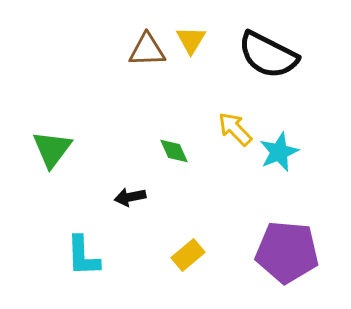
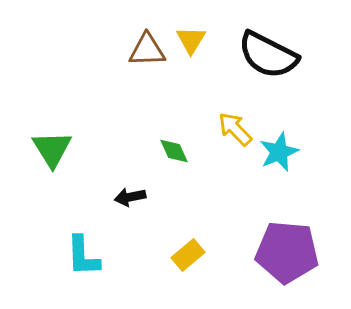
green triangle: rotated 9 degrees counterclockwise
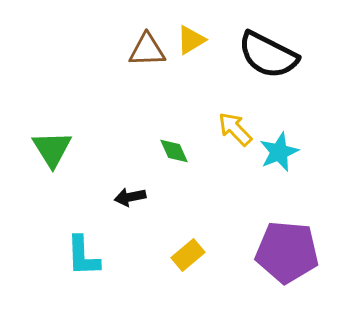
yellow triangle: rotated 28 degrees clockwise
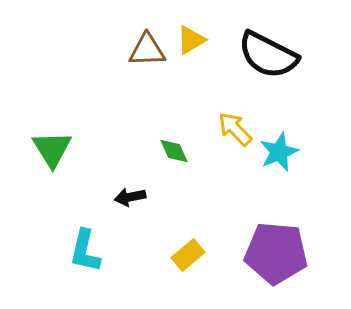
purple pentagon: moved 11 px left, 1 px down
cyan L-shape: moved 2 px right, 5 px up; rotated 15 degrees clockwise
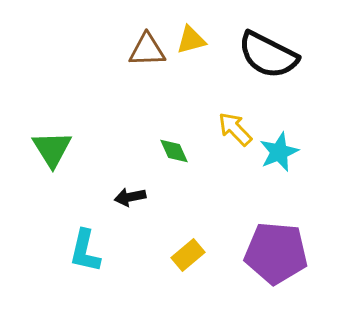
yellow triangle: rotated 16 degrees clockwise
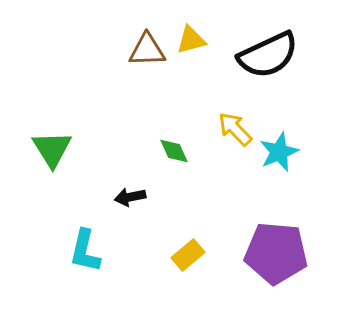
black semicircle: rotated 52 degrees counterclockwise
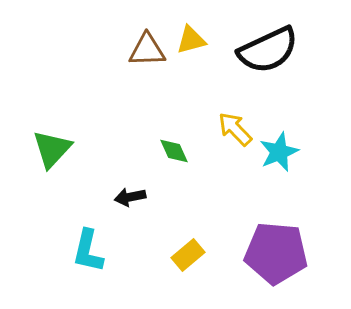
black semicircle: moved 5 px up
green triangle: rotated 15 degrees clockwise
cyan L-shape: moved 3 px right
